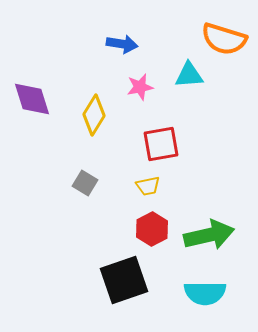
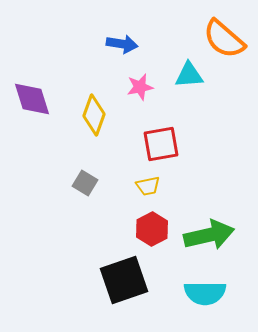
orange semicircle: rotated 24 degrees clockwise
yellow diamond: rotated 12 degrees counterclockwise
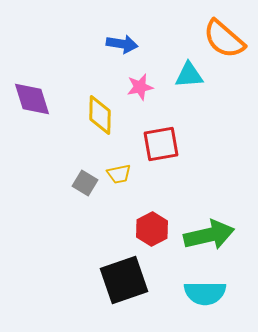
yellow diamond: moved 6 px right; rotated 18 degrees counterclockwise
yellow trapezoid: moved 29 px left, 12 px up
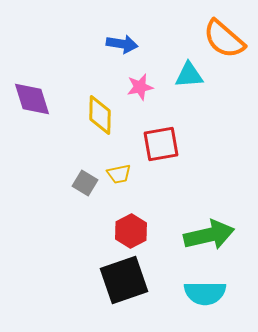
red hexagon: moved 21 px left, 2 px down
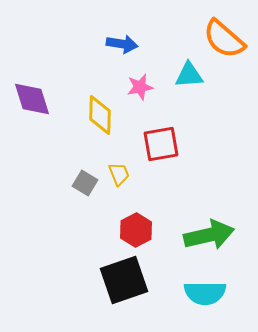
yellow trapezoid: rotated 100 degrees counterclockwise
red hexagon: moved 5 px right, 1 px up
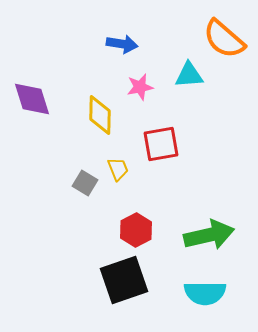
yellow trapezoid: moved 1 px left, 5 px up
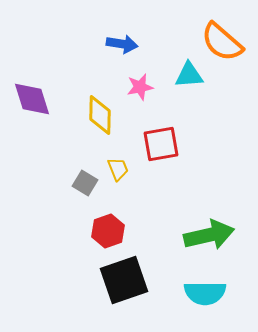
orange semicircle: moved 2 px left, 3 px down
red hexagon: moved 28 px left, 1 px down; rotated 8 degrees clockwise
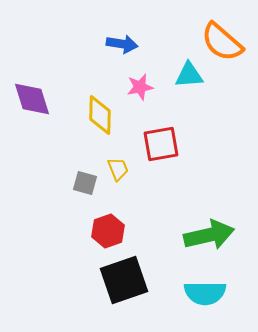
gray square: rotated 15 degrees counterclockwise
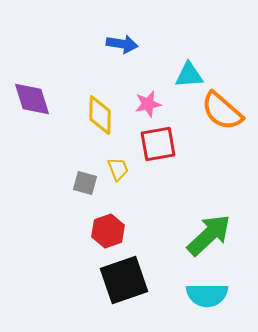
orange semicircle: moved 69 px down
pink star: moved 8 px right, 17 px down
red square: moved 3 px left
green arrow: rotated 30 degrees counterclockwise
cyan semicircle: moved 2 px right, 2 px down
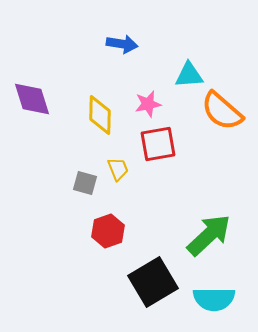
black square: moved 29 px right, 2 px down; rotated 12 degrees counterclockwise
cyan semicircle: moved 7 px right, 4 px down
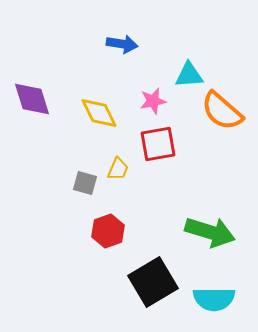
pink star: moved 5 px right, 3 px up
yellow diamond: moved 1 px left, 2 px up; rotated 27 degrees counterclockwise
yellow trapezoid: rotated 45 degrees clockwise
green arrow: moved 1 px right, 3 px up; rotated 60 degrees clockwise
